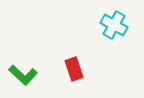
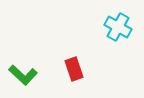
cyan cross: moved 4 px right, 2 px down
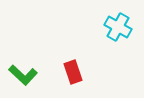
red rectangle: moved 1 px left, 3 px down
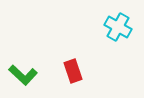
red rectangle: moved 1 px up
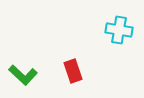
cyan cross: moved 1 px right, 3 px down; rotated 20 degrees counterclockwise
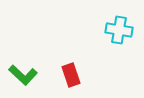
red rectangle: moved 2 px left, 4 px down
